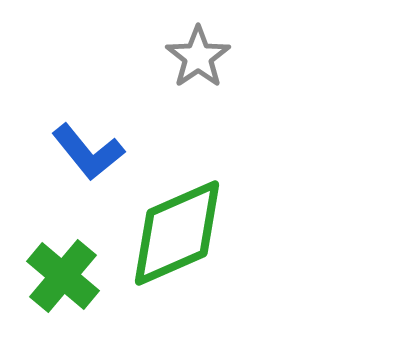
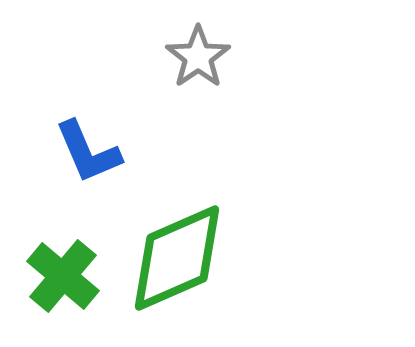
blue L-shape: rotated 16 degrees clockwise
green diamond: moved 25 px down
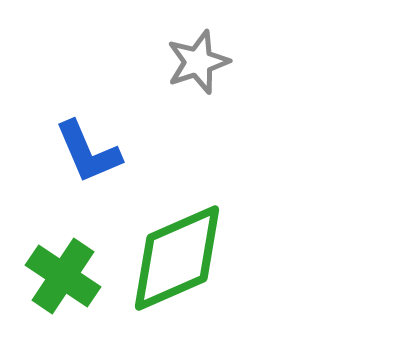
gray star: moved 5 px down; rotated 16 degrees clockwise
green cross: rotated 6 degrees counterclockwise
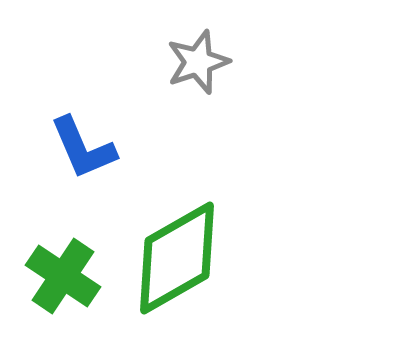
blue L-shape: moved 5 px left, 4 px up
green diamond: rotated 6 degrees counterclockwise
